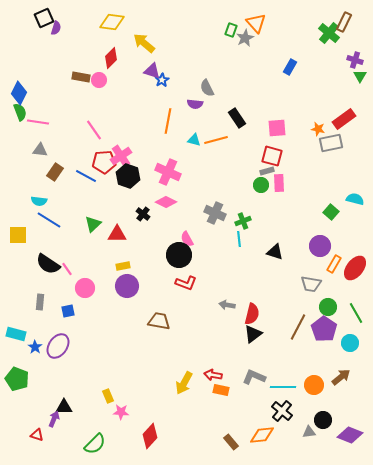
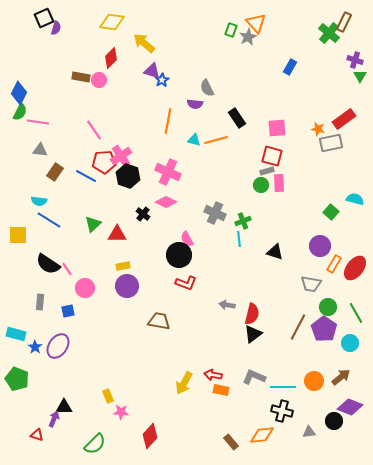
gray star at (245, 38): moved 3 px right, 1 px up
green semicircle at (20, 112): rotated 48 degrees clockwise
orange circle at (314, 385): moved 4 px up
black cross at (282, 411): rotated 25 degrees counterclockwise
black circle at (323, 420): moved 11 px right, 1 px down
purple diamond at (350, 435): moved 28 px up
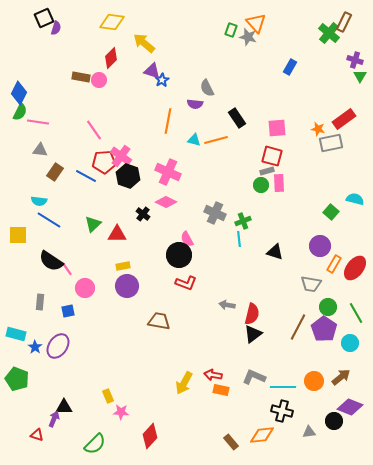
gray star at (248, 37): rotated 30 degrees counterclockwise
pink cross at (121, 156): rotated 20 degrees counterclockwise
black semicircle at (48, 264): moved 3 px right, 3 px up
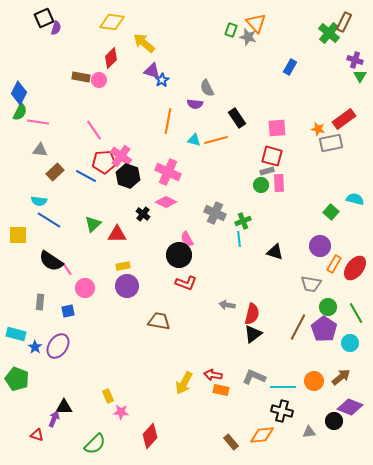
brown rectangle at (55, 172): rotated 12 degrees clockwise
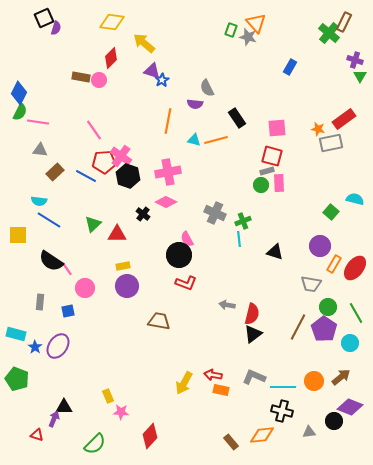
pink cross at (168, 172): rotated 35 degrees counterclockwise
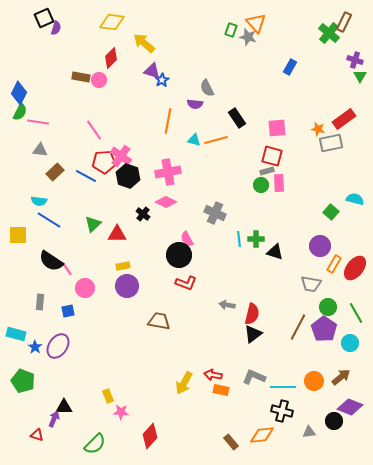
green cross at (243, 221): moved 13 px right, 18 px down; rotated 21 degrees clockwise
green pentagon at (17, 379): moved 6 px right, 2 px down
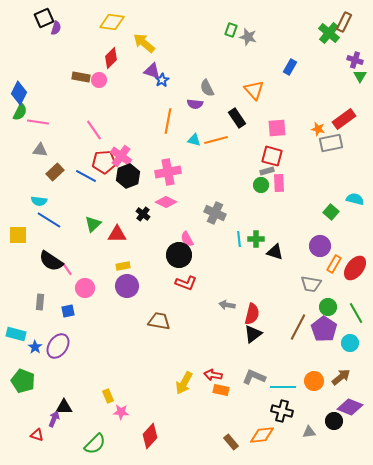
orange triangle at (256, 23): moved 2 px left, 67 px down
black hexagon at (128, 176): rotated 20 degrees clockwise
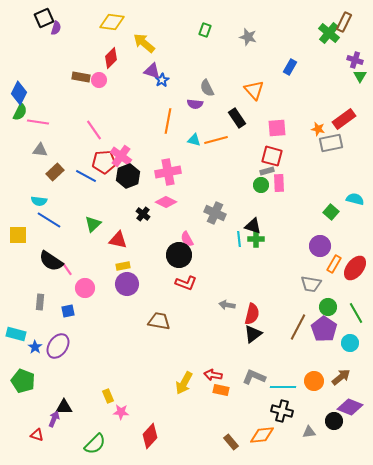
green rectangle at (231, 30): moved 26 px left
red triangle at (117, 234): moved 1 px right, 6 px down; rotated 12 degrees clockwise
black triangle at (275, 252): moved 22 px left, 26 px up
purple circle at (127, 286): moved 2 px up
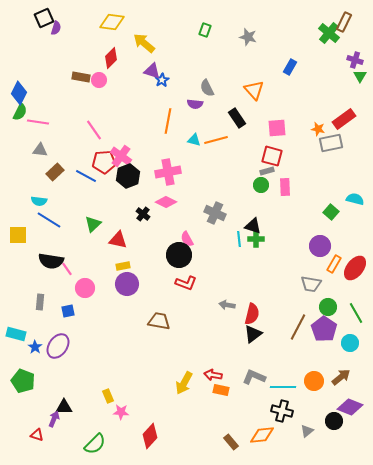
pink rectangle at (279, 183): moved 6 px right, 4 px down
black semicircle at (51, 261): rotated 25 degrees counterclockwise
gray triangle at (309, 432): moved 2 px left, 1 px up; rotated 32 degrees counterclockwise
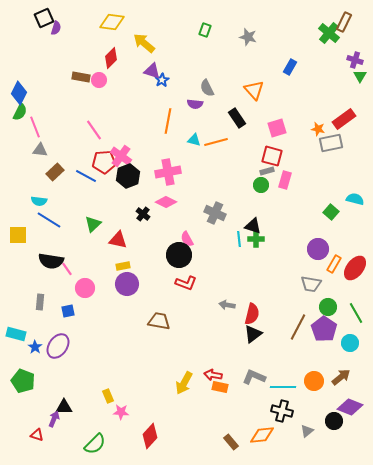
pink line at (38, 122): moved 3 px left, 5 px down; rotated 60 degrees clockwise
pink square at (277, 128): rotated 12 degrees counterclockwise
orange line at (216, 140): moved 2 px down
pink rectangle at (285, 187): moved 7 px up; rotated 18 degrees clockwise
purple circle at (320, 246): moved 2 px left, 3 px down
orange rectangle at (221, 390): moved 1 px left, 3 px up
